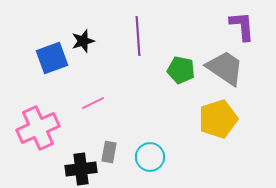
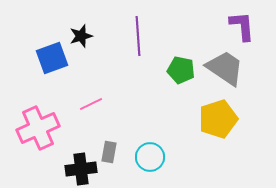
black star: moved 2 px left, 5 px up
pink line: moved 2 px left, 1 px down
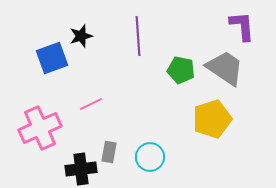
yellow pentagon: moved 6 px left
pink cross: moved 2 px right
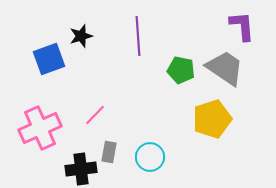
blue square: moved 3 px left, 1 px down
pink line: moved 4 px right, 11 px down; rotated 20 degrees counterclockwise
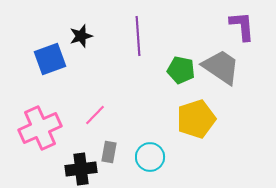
blue square: moved 1 px right
gray trapezoid: moved 4 px left, 1 px up
yellow pentagon: moved 16 px left
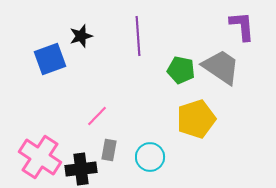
pink line: moved 2 px right, 1 px down
pink cross: moved 29 px down; rotated 33 degrees counterclockwise
gray rectangle: moved 2 px up
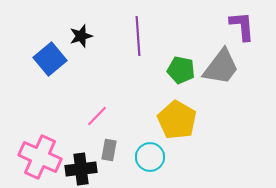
blue square: rotated 20 degrees counterclockwise
gray trapezoid: rotated 93 degrees clockwise
yellow pentagon: moved 19 px left, 1 px down; rotated 24 degrees counterclockwise
pink cross: rotated 9 degrees counterclockwise
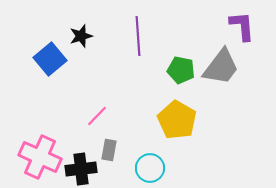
cyan circle: moved 11 px down
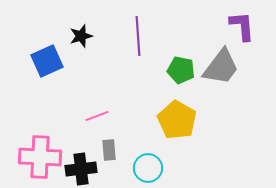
blue square: moved 3 px left, 2 px down; rotated 16 degrees clockwise
pink line: rotated 25 degrees clockwise
gray rectangle: rotated 15 degrees counterclockwise
pink cross: rotated 21 degrees counterclockwise
cyan circle: moved 2 px left
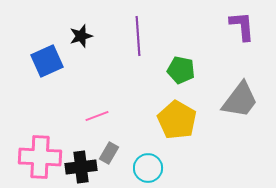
gray trapezoid: moved 19 px right, 33 px down
gray rectangle: moved 3 px down; rotated 35 degrees clockwise
black cross: moved 2 px up
